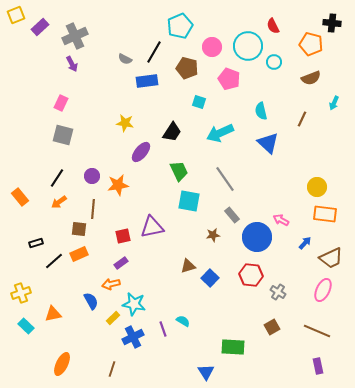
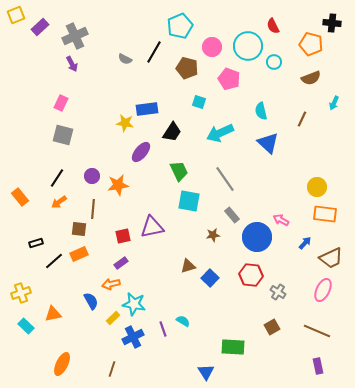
blue rectangle at (147, 81): moved 28 px down
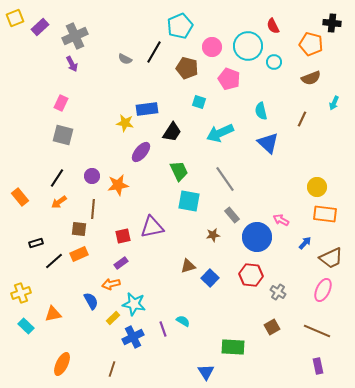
yellow square at (16, 15): moved 1 px left, 3 px down
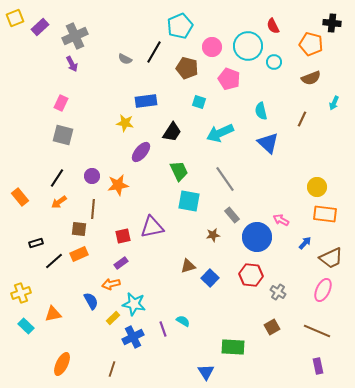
blue rectangle at (147, 109): moved 1 px left, 8 px up
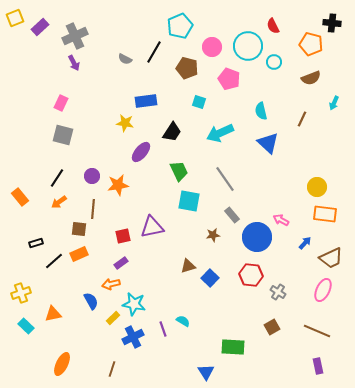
purple arrow at (72, 64): moved 2 px right, 1 px up
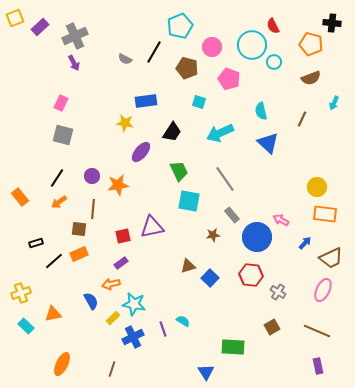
cyan circle at (248, 46): moved 4 px right, 1 px up
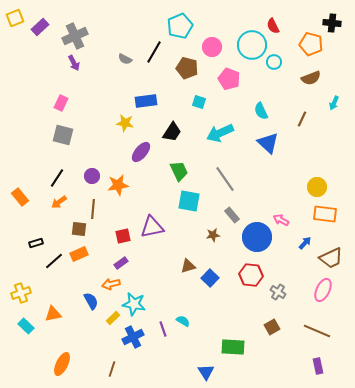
cyan semicircle at (261, 111): rotated 12 degrees counterclockwise
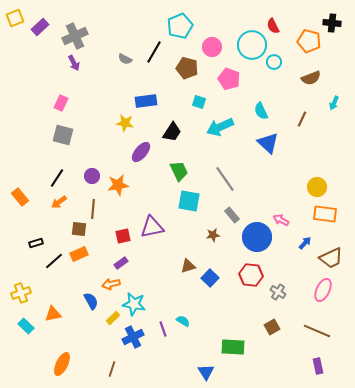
orange pentagon at (311, 44): moved 2 px left, 3 px up
cyan arrow at (220, 133): moved 6 px up
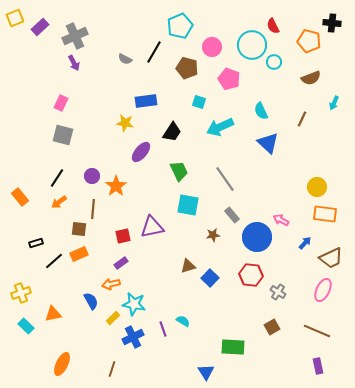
orange star at (118, 185): moved 2 px left, 1 px down; rotated 25 degrees counterclockwise
cyan square at (189, 201): moved 1 px left, 4 px down
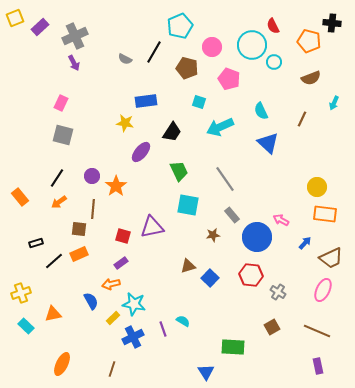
red square at (123, 236): rotated 28 degrees clockwise
